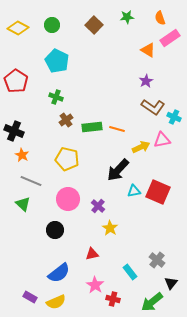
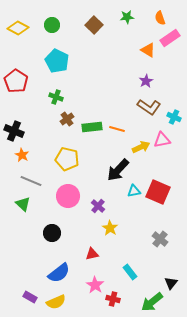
brown L-shape: moved 4 px left
brown cross: moved 1 px right, 1 px up
pink circle: moved 3 px up
black circle: moved 3 px left, 3 px down
gray cross: moved 3 px right, 21 px up
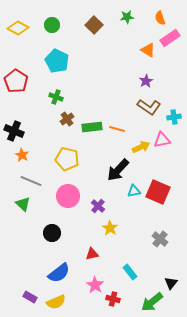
cyan cross: rotated 32 degrees counterclockwise
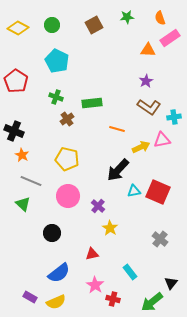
brown square: rotated 18 degrees clockwise
orange triangle: rotated 28 degrees counterclockwise
green rectangle: moved 24 px up
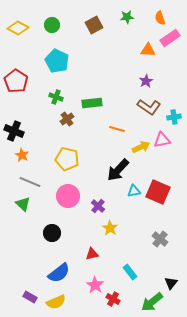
gray line: moved 1 px left, 1 px down
red cross: rotated 16 degrees clockwise
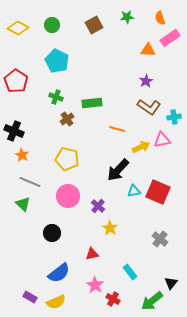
green arrow: moved 1 px up
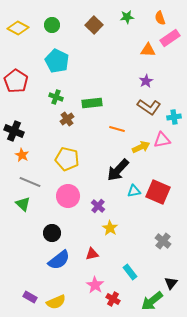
brown square: rotated 18 degrees counterclockwise
gray cross: moved 3 px right, 2 px down
blue semicircle: moved 13 px up
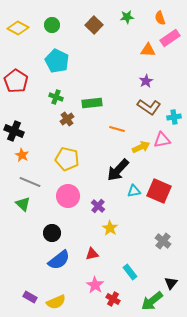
red square: moved 1 px right, 1 px up
